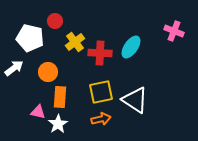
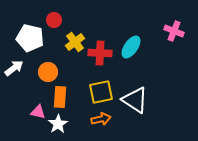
red circle: moved 1 px left, 1 px up
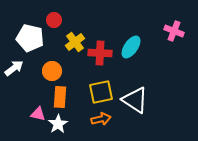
orange circle: moved 4 px right, 1 px up
pink triangle: moved 2 px down
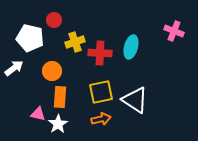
yellow cross: rotated 18 degrees clockwise
cyan ellipse: rotated 20 degrees counterclockwise
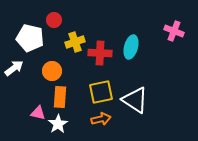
pink triangle: moved 1 px up
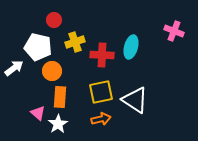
white pentagon: moved 8 px right, 9 px down
red cross: moved 2 px right, 2 px down
pink triangle: rotated 28 degrees clockwise
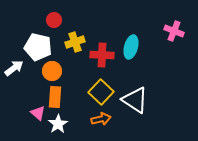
yellow square: rotated 35 degrees counterclockwise
orange rectangle: moved 5 px left
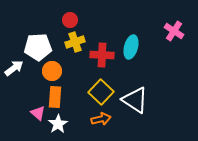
red circle: moved 16 px right
pink cross: rotated 12 degrees clockwise
white pentagon: rotated 16 degrees counterclockwise
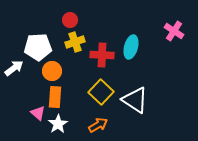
orange arrow: moved 3 px left, 6 px down; rotated 18 degrees counterclockwise
